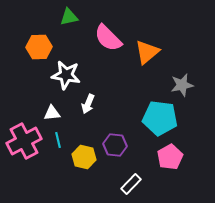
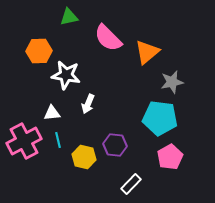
orange hexagon: moved 4 px down
gray star: moved 10 px left, 3 px up
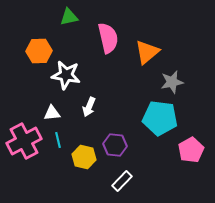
pink semicircle: rotated 148 degrees counterclockwise
white arrow: moved 1 px right, 3 px down
pink pentagon: moved 21 px right, 7 px up
white rectangle: moved 9 px left, 3 px up
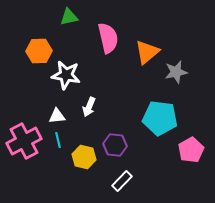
gray star: moved 4 px right, 10 px up
white triangle: moved 5 px right, 3 px down
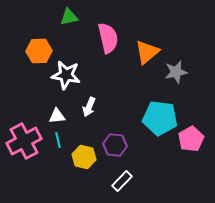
pink pentagon: moved 11 px up
